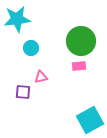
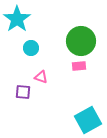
cyan star: rotated 28 degrees counterclockwise
pink triangle: rotated 32 degrees clockwise
cyan square: moved 2 px left
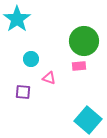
green circle: moved 3 px right
cyan circle: moved 11 px down
pink triangle: moved 8 px right, 1 px down
cyan square: rotated 20 degrees counterclockwise
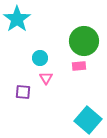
cyan circle: moved 9 px right, 1 px up
pink triangle: moved 3 px left; rotated 40 degrees clockwise
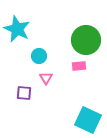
cyan star: moved 10 px down; rotated 12 degrees counterclockwise
green circle: moved 2 px right, 1 px up
cyan circle: moved 1 px left, 2 px up
purple square: moved 1 px right, 1 px down
cyan square: rotated 16 degrees counterclockwise
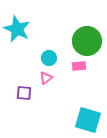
green circle: moved 1 px right, 1 px down
cyan circle: moved 10 px right, 2 px down
pink triangle: rotated 24 degrees clockwise
cyan square: rotated 8 degrees counterclockwise
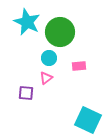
cyan star: moved 10 px right, 7 px up
green circle: moved 27 px left, 9 px up
purple square: moved 2 px right
cyan square: rotated 8 degrees clockwise
